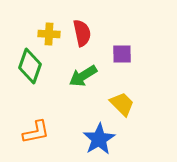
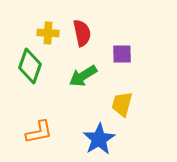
yellow cross: moved 1 px left, 1 px up
yellow trapezoid: rotated 120 degrees counterclockwise
orange L-shape: moved 3 px right
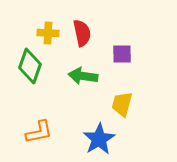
green arrow: rotated 40 degrees clockwise
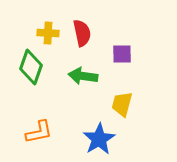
green diamond: moved 1 px right, 1 px down
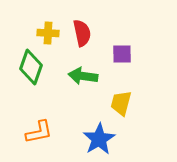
yellow trapezoid: moved 1 px left, 1 px up
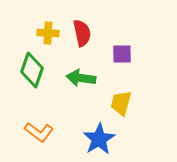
green diamond: moved 1 px right, 3 px down
green arrow: moved 2 px left, 2 px down
orange L-shape: rotated 48 degrees clockwise
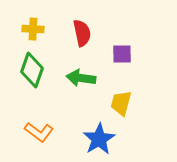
yellow cross: moved 15 px left, 4 px up
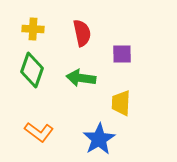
yellow trapezoid: rotated 12 degrees counterclockwise
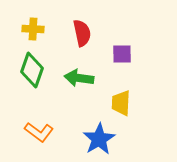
green arrow: moved 2 px left
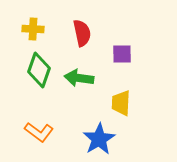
green diamond: moved 7 px right
